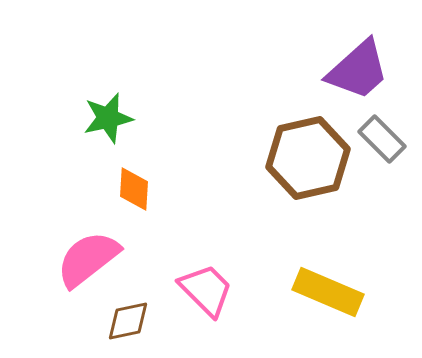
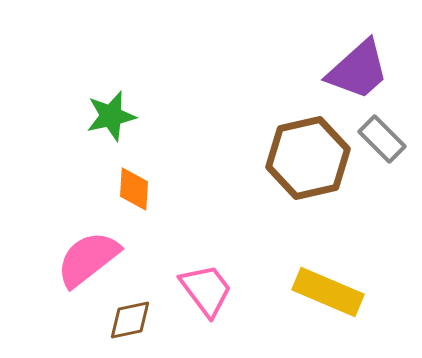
green star: moved 3 px right, 2 px up
pink trapezoid: rotated 8 degrees clockwise
brown diamond: moved 2 px right, 1 px up
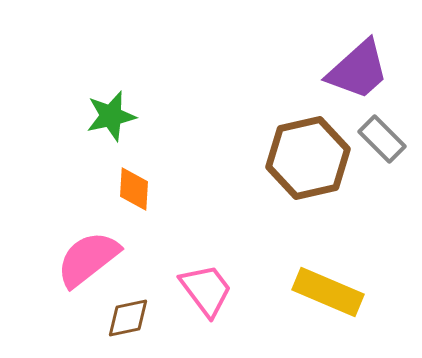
brown diamond: moved 2 px left, 2 px up
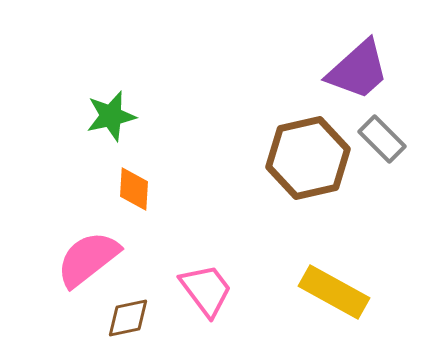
yellow rectangle: moved 6 px right; rotated 6 degrees clockwise
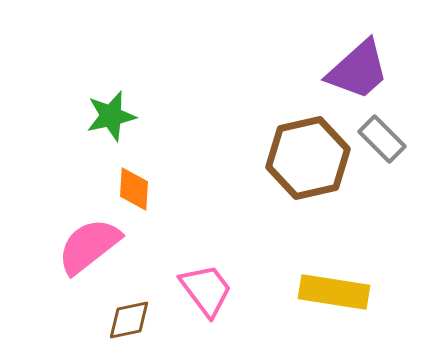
pink semicircle: moved 1 px right, 13 px up
yellow rectangle: rotated 20 degrees counterclockwise
brown diamond: moved 1 px right, 2 px down
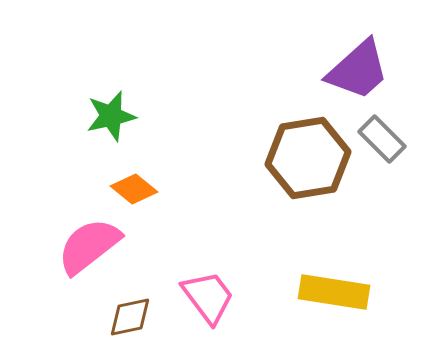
brown hexagon: rotated 4 degrees clockwise
orange diamond: rotated 54 degrees counterclockwise
pink trapezoid: moved 2 px right, 7 px down
brown diamond: moved 1 px right, 3 px up
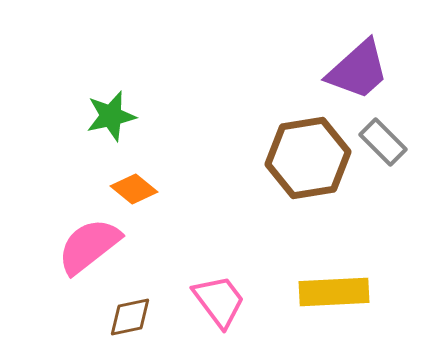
gray rectangle: moved 1 px right, 3 px down
yellow rectangle: rotated 12 degrees counterclockwise
pink trapezoid: moved 11 px right, 4 px down
